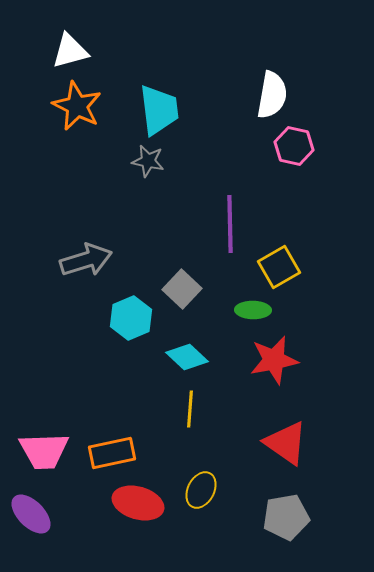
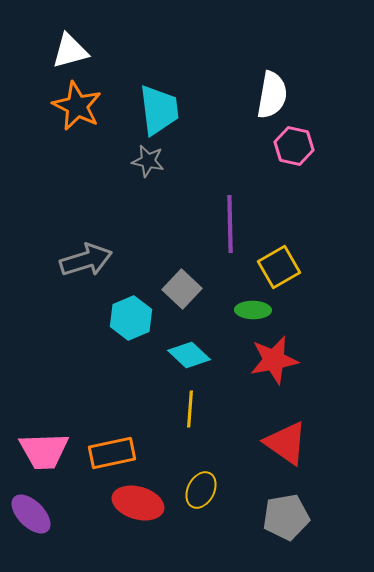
cyan diamond: moved 2 px right, 2 px up
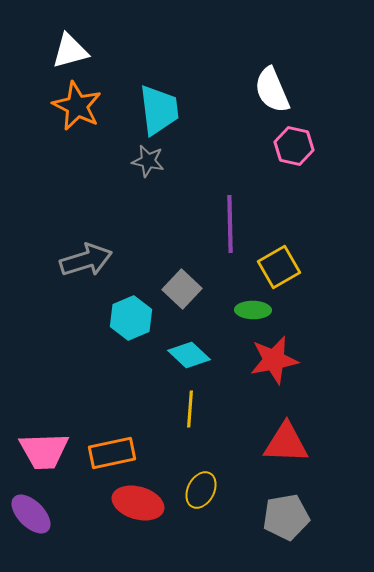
white semicircle: moved 5 px up; rotated 147 degrees clockwise
red triangle: rotated 33 degrees counterclockwise
